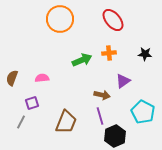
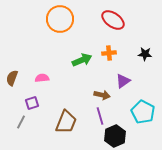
red ellipse: rotated 15 degrees counterclockwise
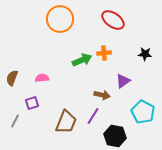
orange cross: moved 5 px left
purple line: moved 7 px left; rotated 48 degrees clockwise
gray line: moved 6 px left, 1 px up
black hexagon: rotated 25 degrees counterclockwise
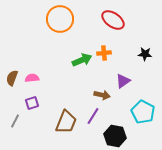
pink semicircle: moved 10 px left
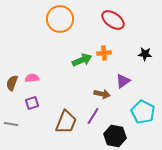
brown semicircle: moved 5 px down
brown arrow: moved 1 px up
gray line: moved 4 px left, 3 px down; rotated 72 degrees clockwise
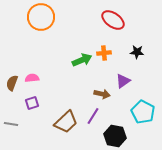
orange circle: moved 19 px left, 2 px up
black star: moved 8 px left, 2 px up
brown trapezoid: rotated 25 degrees clockwise
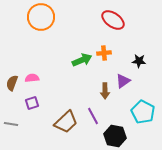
black star: moved 2 px right, 9 px down
brown arrow: moved 3 px right, 3 px up; rotated 77 degrees clockwise
purple line: rotated 60 degrees counterclockwise
